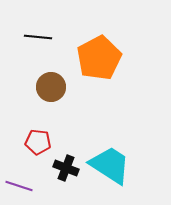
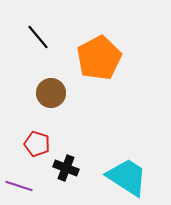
black line: rotated 44 degrees clockwise
brown circle: moved 6 px down
red pentagon: moved 1 px left, 2 px down; rotated 10 degrees clockwise
cyan trapezoid: moved 17 px right, 12 px down
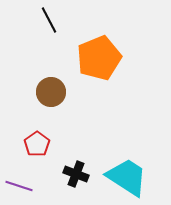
black line: moved 11 px right, 17 px up; rotated 12 degrees clockwise
orange pentagon: rotated 6 degrees clockwise
brown circle: moved 1 px up
red pentagon: rotated 20 degrees clockwise
black cross: moved 10 px right, 6 px down
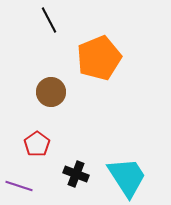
cyan trapezoid: rotated 24 degrees clockwise
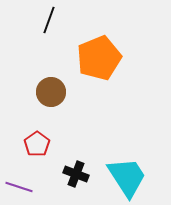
black line: rotated 48 degrees clockwise
purple line: moved 1 px down
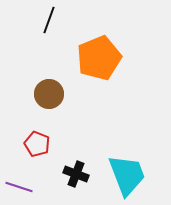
brown circle: moved 2 px left, 2 px down
red pentagon: rotated 15 degrees counterclockwise
cyan trapezoid: moved 2 px up; rotated 12 degrees clockwise
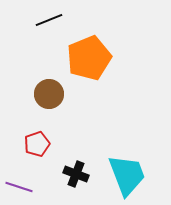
black line: rotated 48 degrees clockwise
orange pentagon: moved 10 px left
red pentagon: rotated 30 degrees clockwise
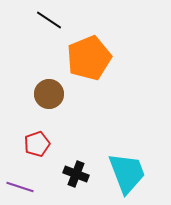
black line: rotated 56 degrees clockwise
cyan trapezoid: moved 2 px up
purple line: moved 1 px right
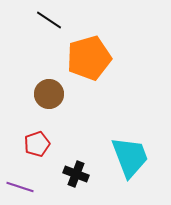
orange pentagon: rotated 6 degrees clockwise
cyan trapezoid: moved 3 px right, 16 px up
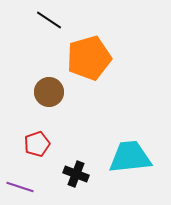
brown circle: moved 2 px up
cyan trapezoid: rotated 75 degrees counterclockwise
